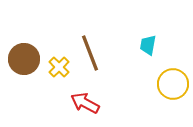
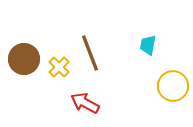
yellow circle: moved 2 px down
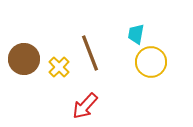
cyan trapezoid: moved 12 px left, 11 px up
yellow circle: moved 22 px left, 24 px up
red arrow: moved 3 px down; rotated 76 degrees counterclockwise
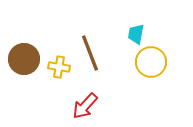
yellow cross: rotated 35 degrees counterclockwise
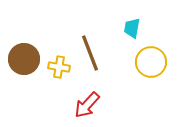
cyan trapezoid: moved 4 px left, 6 px up
red arrow: moved 2 px right, 1 px up
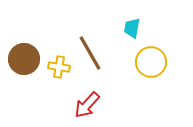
brown line: rotated 9 degrees counterclockwise
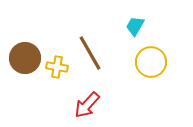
cyan trapezoid: moved 3 px right, 2 px up; rotated 20 degrees clockwise
brown circle: moved 1 px right, 1 px up
yellow cross: moved 2 px left
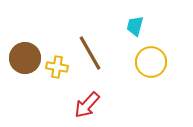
cyan trapezoid: rotated 15 degrees counterclockwise
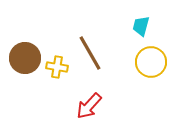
cyan trapezoid: moved 6 px right
red arrow: moved 2 px right, 1 px down
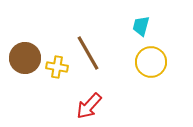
brown line: moved 2 px left
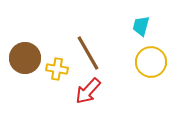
yellow cross: moved 2 px down
red arrow: moved 1 px left, 15 px up
